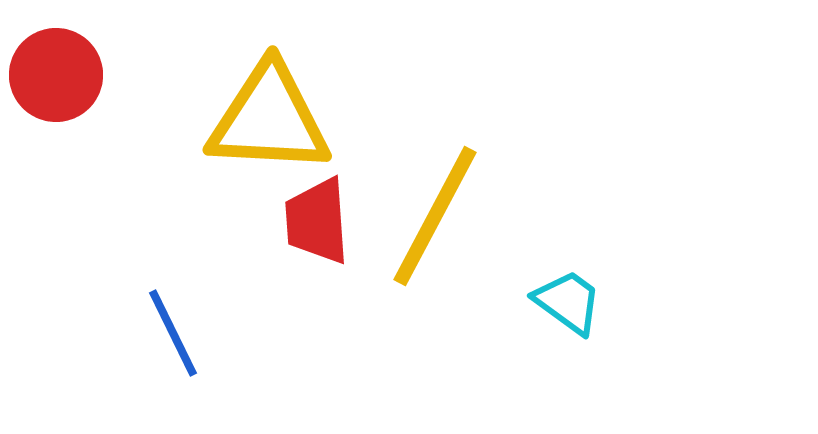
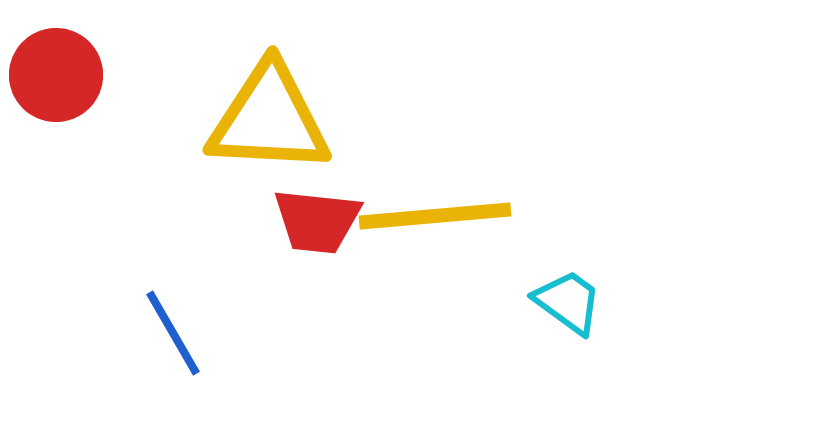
yellow line: rotated 57 degrees clockwise
red trapezoid: rotated 80 degrees counterclockwise
blue line: rotated 4 degrees counterclockwise
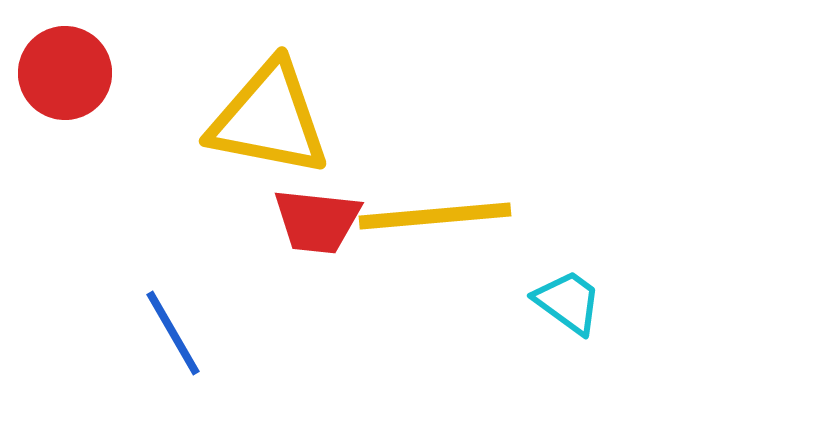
red circle: moved 9 px right, 2 px up
yellow triangle: rotated 8 degrees clockwise
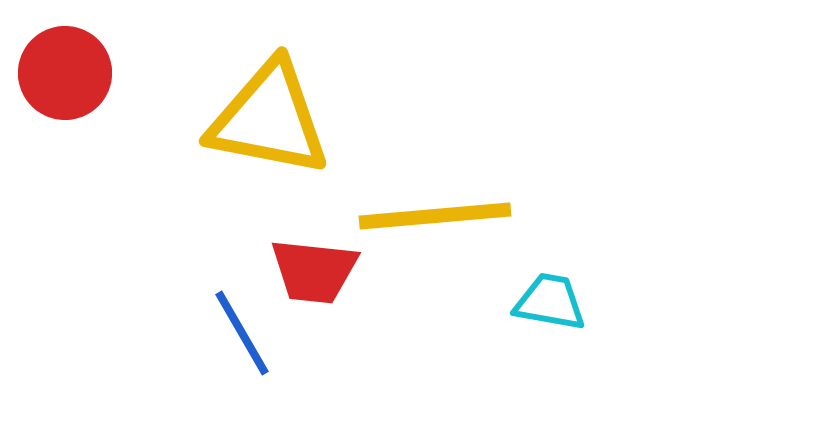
red trapezoid: moved 3 px left, 50 px down
cyan trapezoid: moved 18 px left; rotated 26 degrees counterclockwise
blue line: moved 69 px right
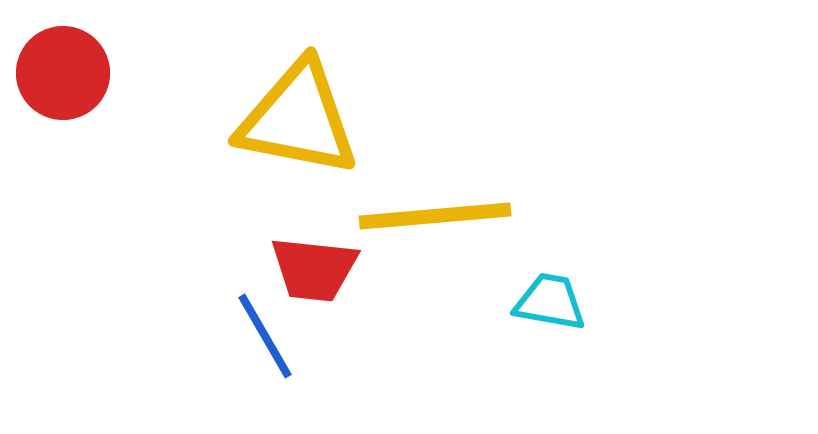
red circle: moved 2 px left
yellow triangle: moved 29 px right
red trapezoid: moved 2 px up
blue line: moved 23 px right, 3 px down
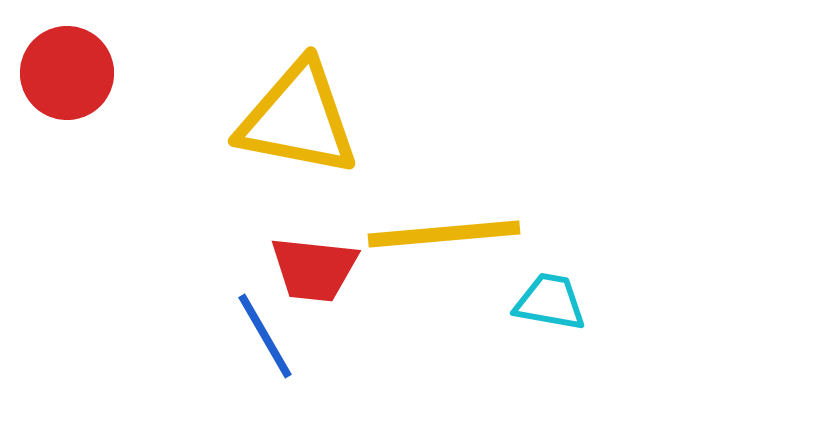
red circle: moved 4 px right
yellow line: moved 9 px right, 18 px down
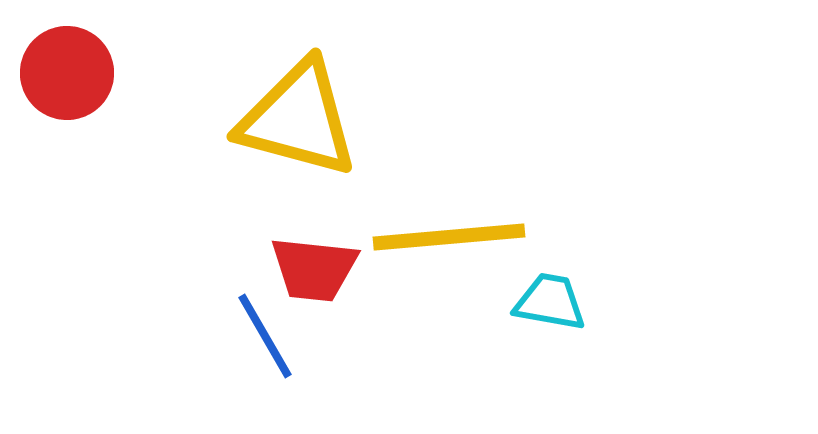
yellow triangle: rotated 4 degrees clockwise
yellow line: moved 5 px right, 3 px down
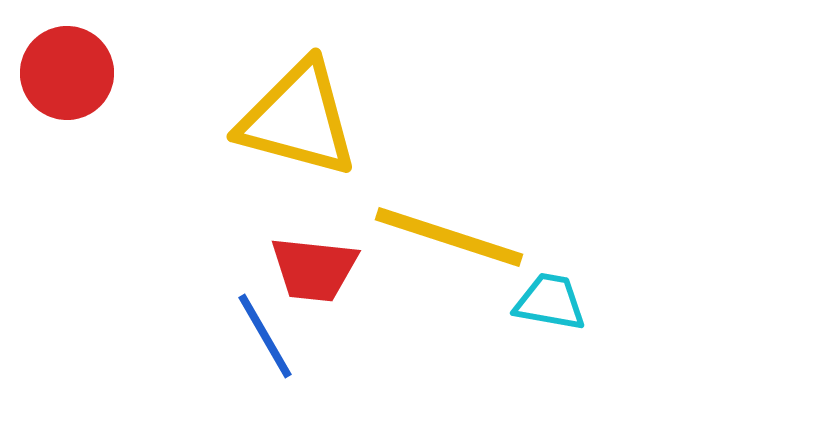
yellow line: rotated 23 degrees clockwise
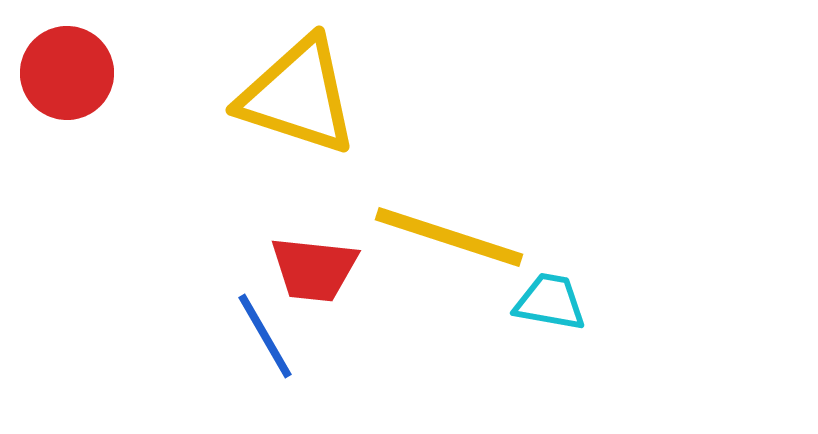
yellow triangle: moved 23 px up; rotated 3 degrees clockwise
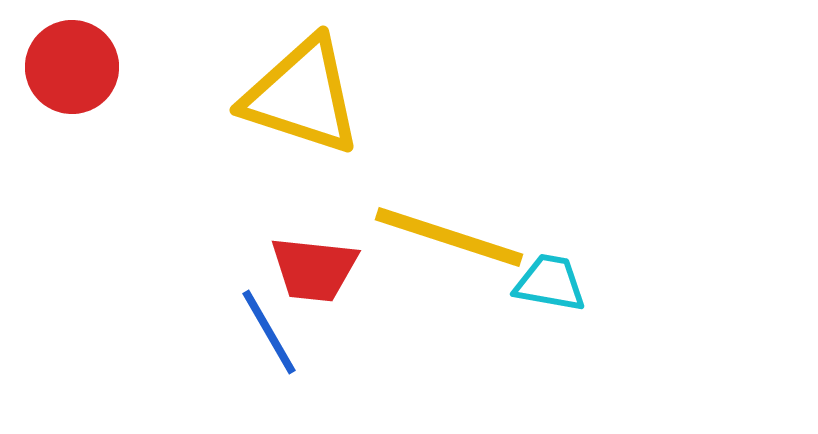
red circle: moved 5 px right, 6 px up
yellow triangle: moved 4 px right
cyan trapezoid: moved 19 px up
blue line: moved 4 px right, 4 px up
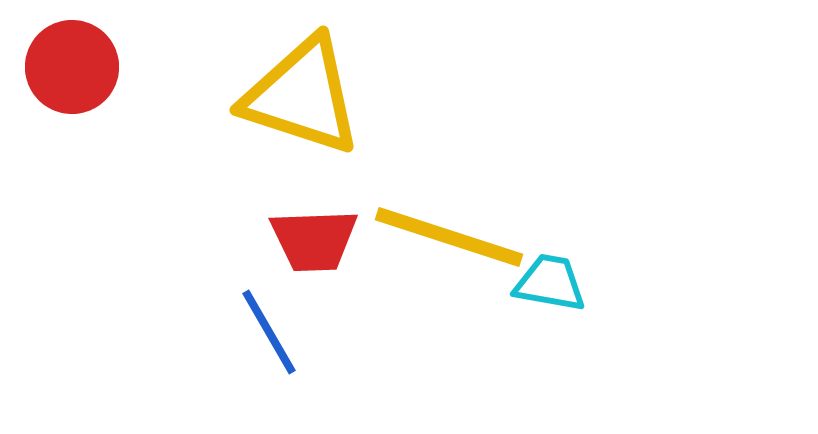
red trapezoid: moved 29 px up; rotated 8 degrees counterclockwise
